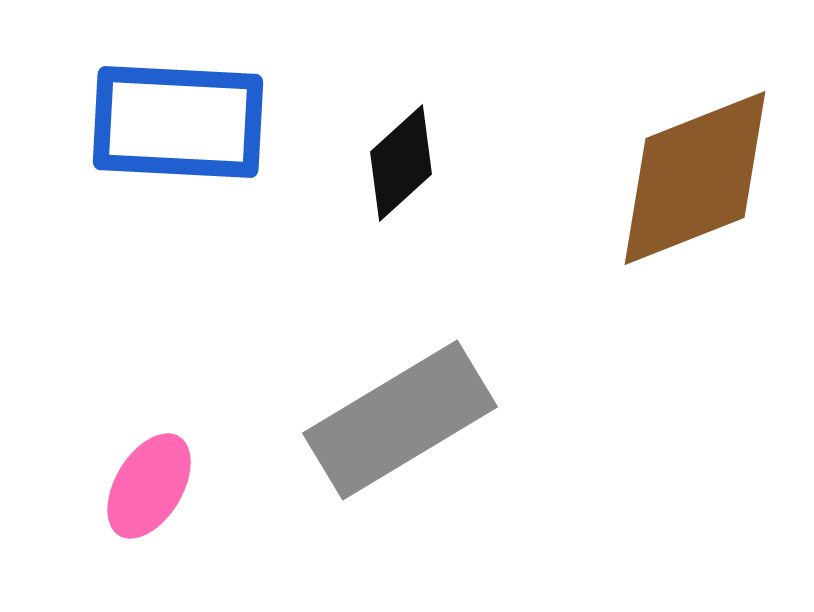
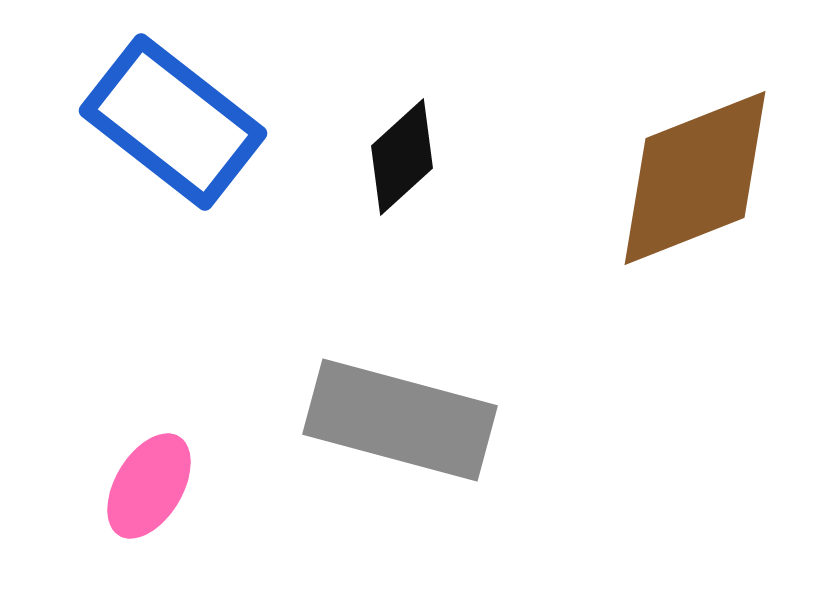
blue rectangle: moved 5 px left; rotated 35 degrees clockwise
black diamond: moved 1 px right, 6 px up
gray rectangle: rotated 46 degrees clockwise
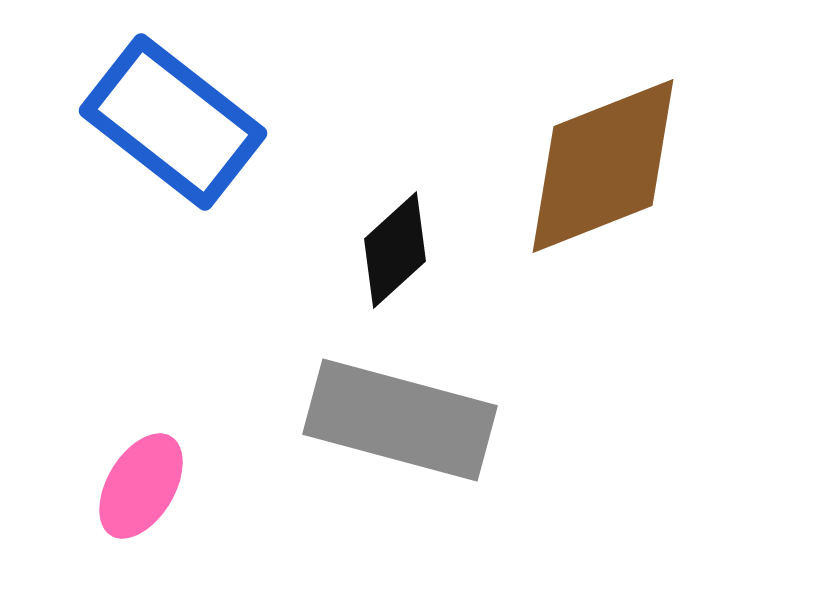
black diamond: moved 7 px left, 93 px down
brown diamond: moved 92 px left, 12 px up
pink ellipse: moved 8 px left
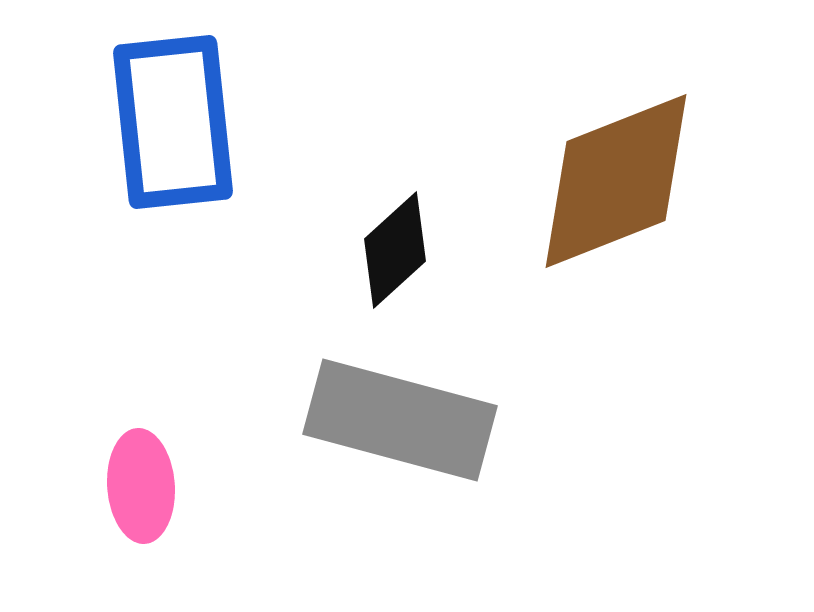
blue rectangle: rotated 46 degrees clockwise
brown diamond: moved 13 px right, 15 px down
pink ellipse: rotated 35 degrees counterclockwise
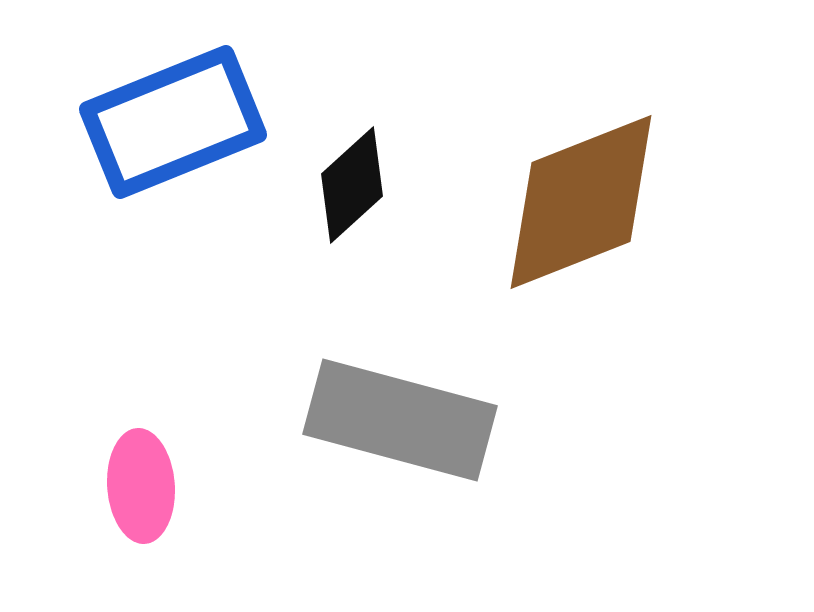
blue rectangle: rotated 74 degrees clockwise
brown diamond: moved 35 px left, 21 px down
black diamond: moved 43 px left, 65 px up
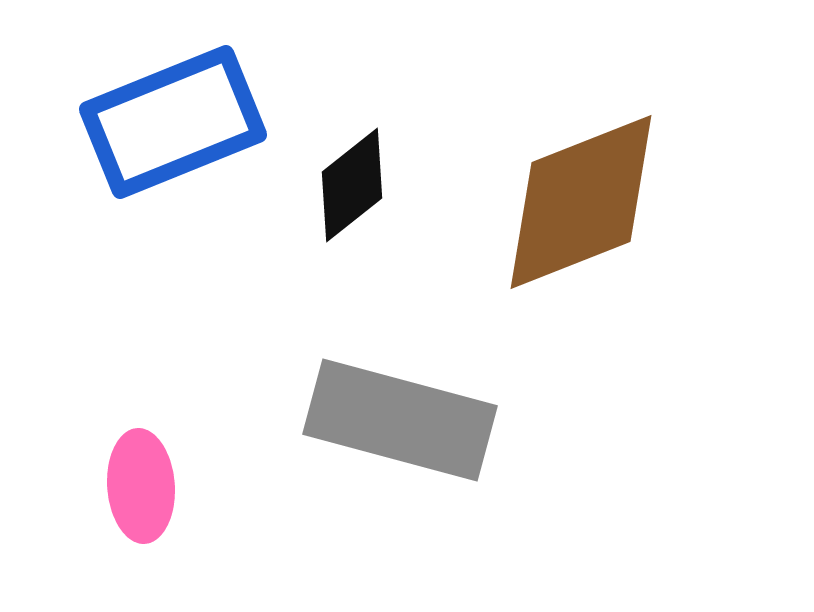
black diamond: rotated 4 degrees clockwise
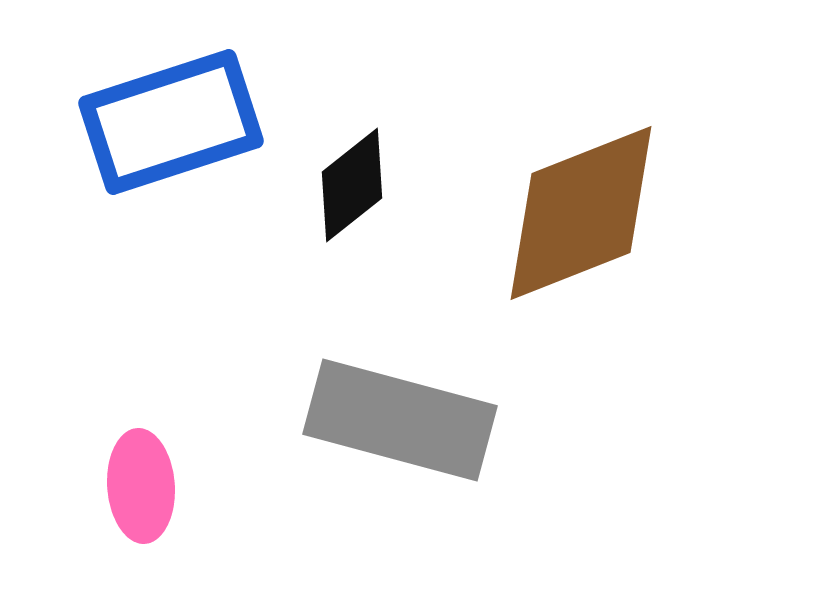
blue rectangle: moved 2 px left; rotated 4 degrees clockwise
brown diamond: moved 11 px down
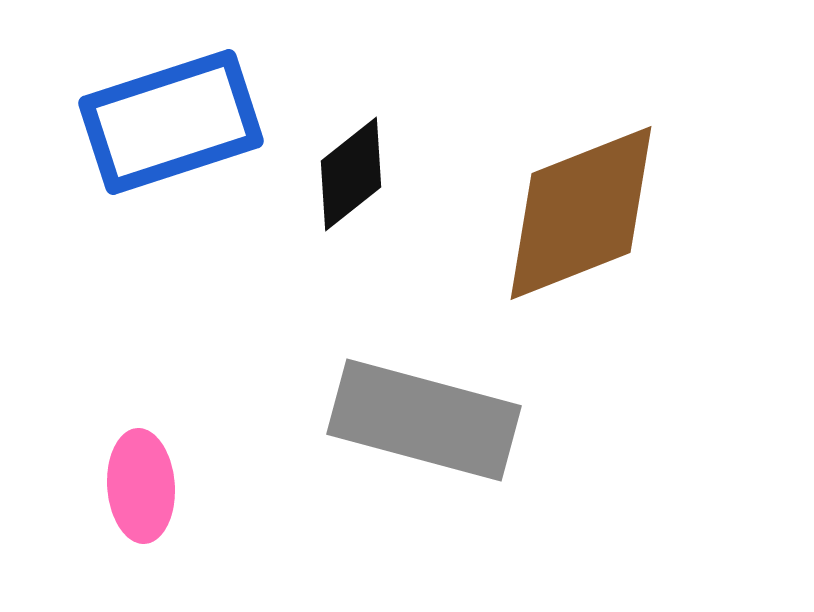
black diamond: moved 1 px left, 11 px up
gray rectangle: moved 24 px right
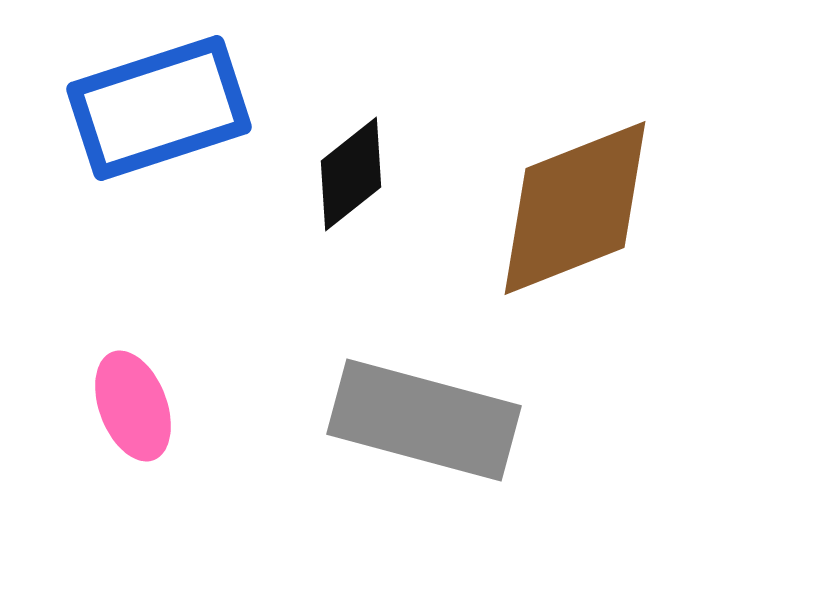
blue rectangle: moved 12 px left, 14 px up
brown diamond: moved 6 px left, 5 px up
pink ellipse: moved 8 px left, 80 px up; rotated 17 degrees counterclockwise
